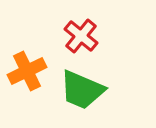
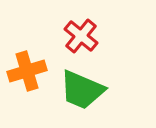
orange cross: rotated 9 degrees clockwise
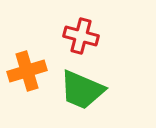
red cross: rotated 24 degrees counterclockwise
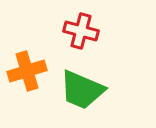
red cross: moved 5 px up
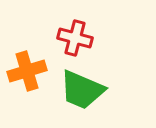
red cross: moved 6 px left, 7 px down
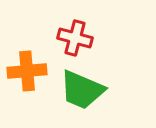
orange cross: rotated 12 degrees clockwise
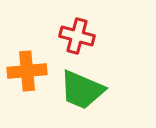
red cross: moved 2 px right, 2 px up
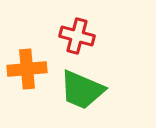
orange cross: moved 2 px up
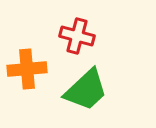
green trapezoid: moved 4 px right; rotated 66 degrees counterclockwise
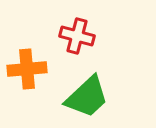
green trapezoid: moved 1 px right, 7 px down
